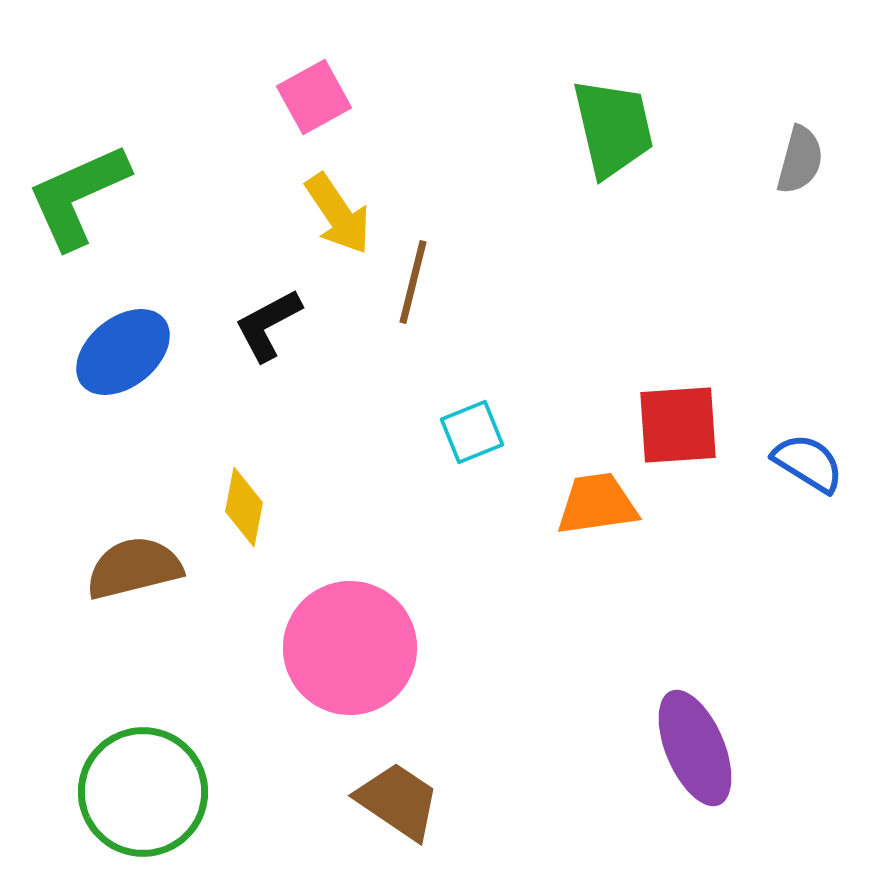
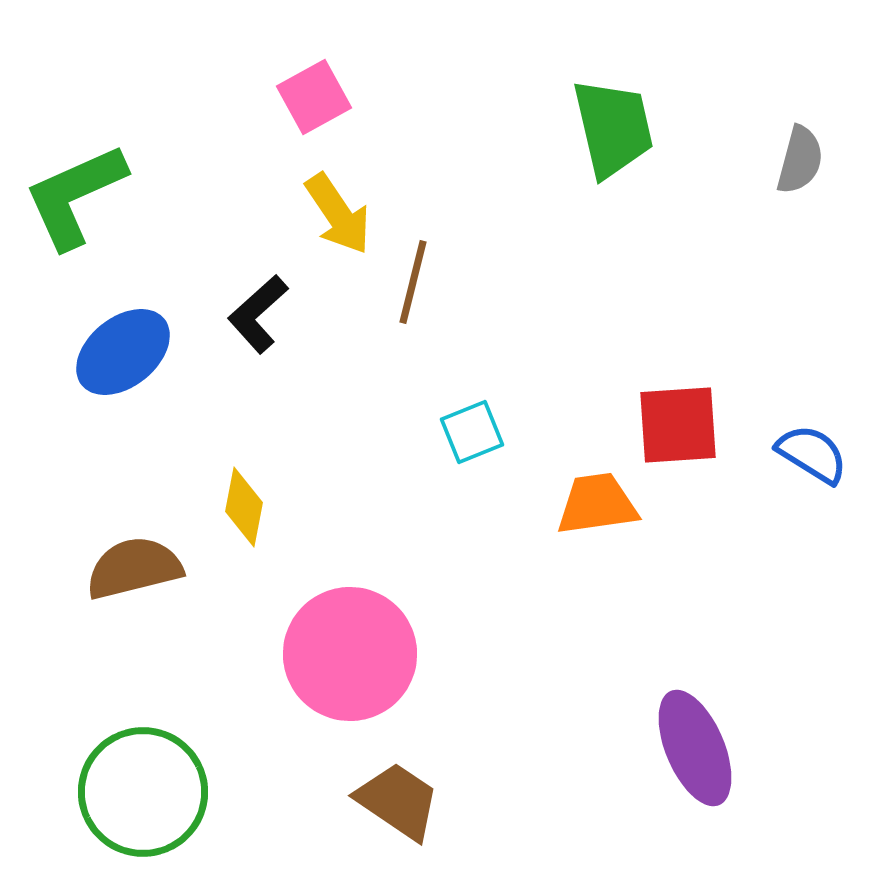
green L-shape: moved 3 px left
black L-shape: moved 10 px left, 11 px up; rotated 14 degrees counterclockwise
blue semicircle: moved 4 px right, 9 px up
pink circle: moved 6 px down
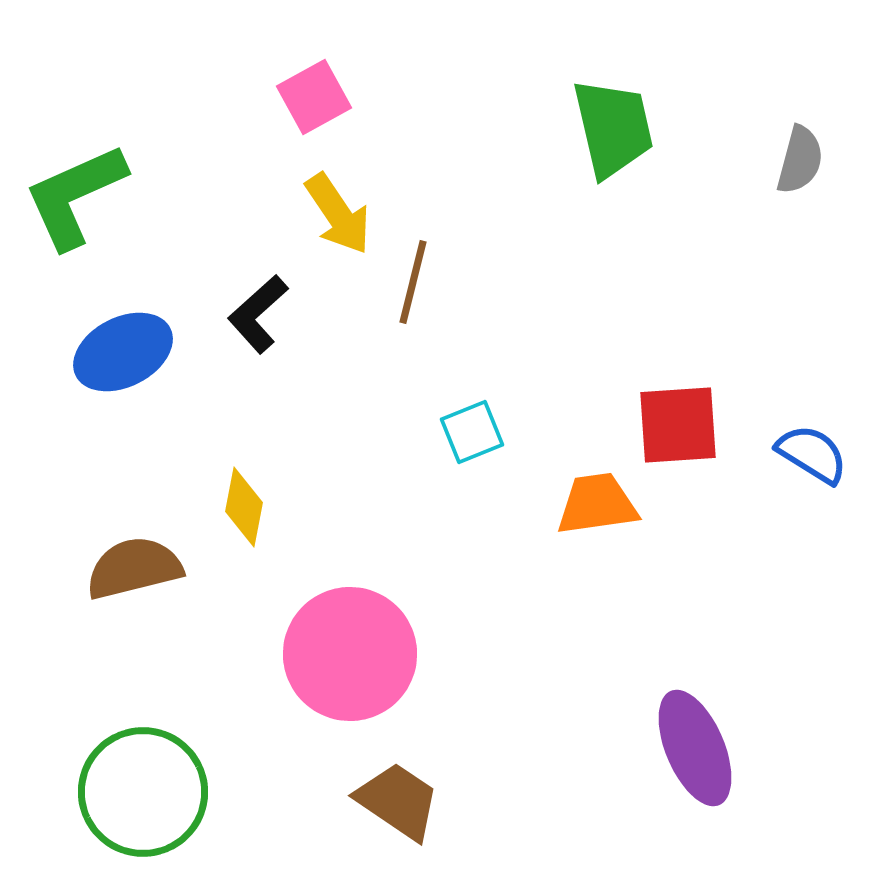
blue ellipse: rotated 12 degrees clockwise
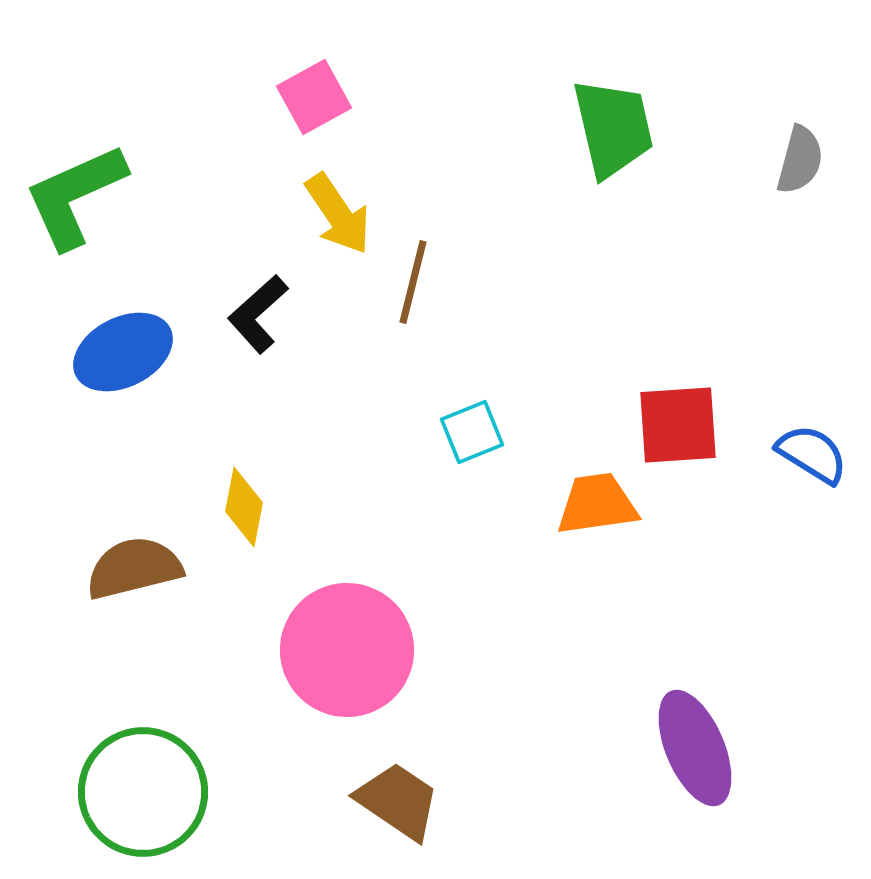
pink circle: moved 3 px left, 4 px up
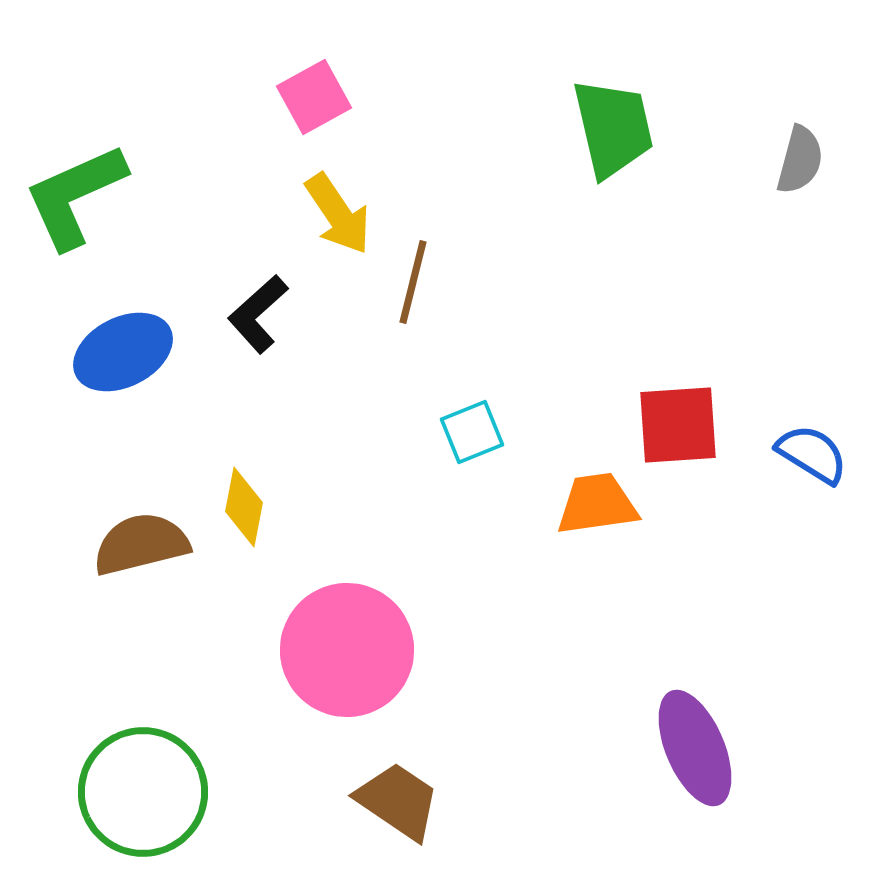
brown semicircle: moved 7 px right, 24 px up
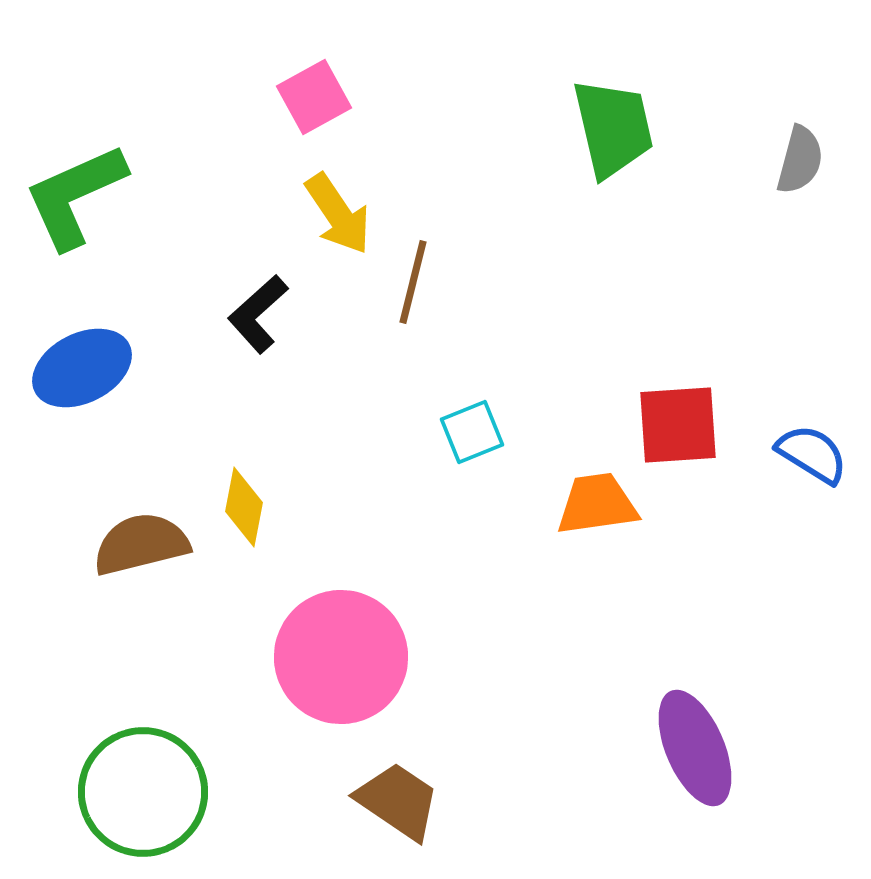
blue ellipse: moved 41 px left, 16 px down
pink circle: moved 6 px left, 7 px down
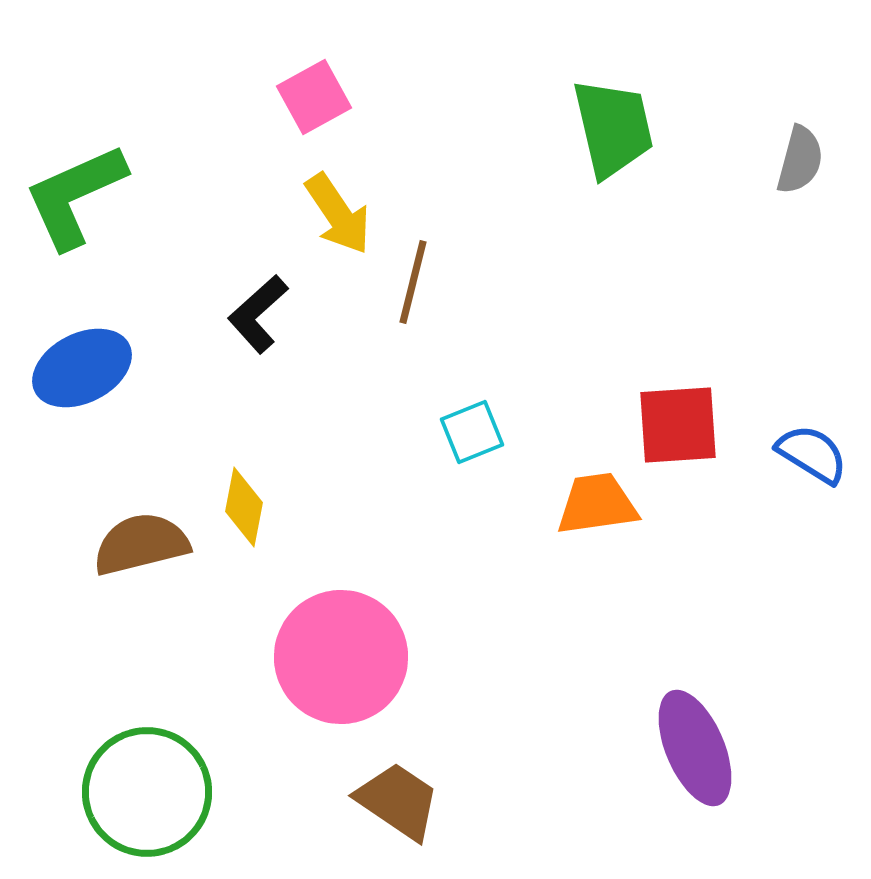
green circle: moved 4 px right
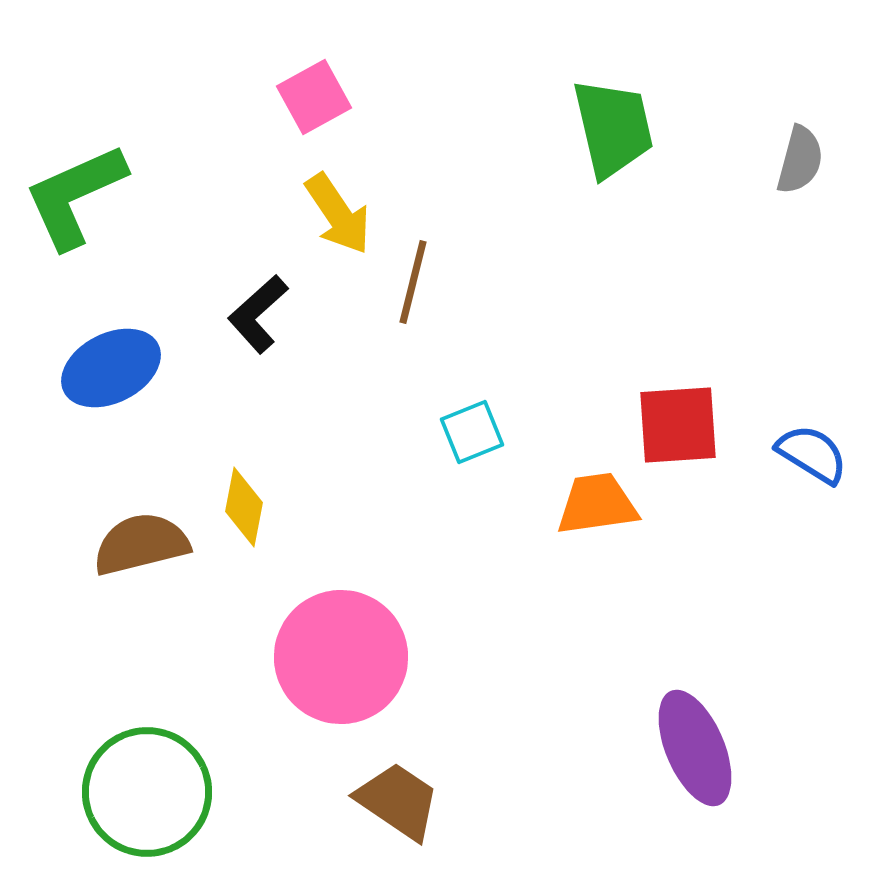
blue ellipse: moved 29 px right
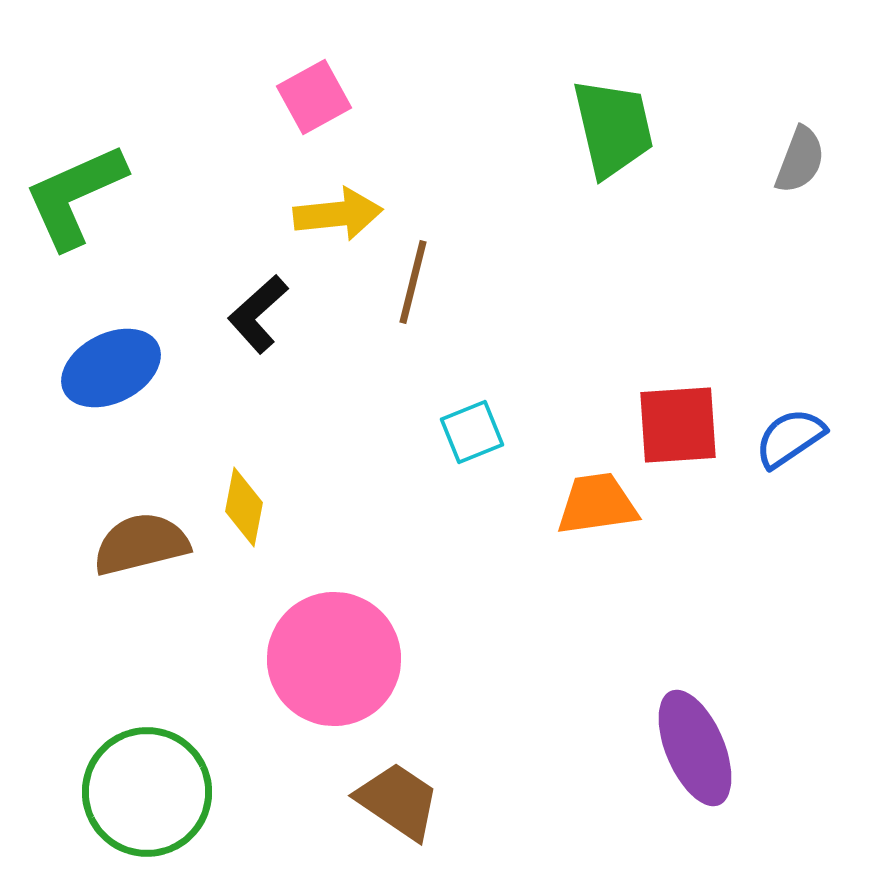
gray semicircle: rotated 6 degrees clockwise
yellow arrow: rotated 62 degrees counterclockwise
blue semicircle: moved 22 px left, 16 px up; rotated 66 degrees counterclockwise
pink circle: moved 7 px left, 2 px down
